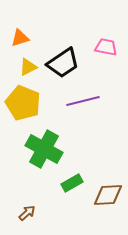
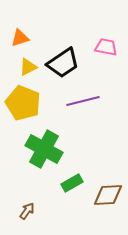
brown arrow: moved 2 px up; rotated 12 degrees counterclockwise
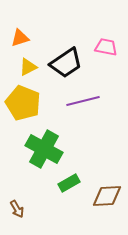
black trapezoid: moved 3 px right
green rectangle: moved 3 px left
brown diamond: moved 1 px left, 1 px down
brown arrow: moved 10 px left, 2 px up; rotated 114 degrees clockwise
